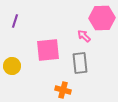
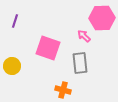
pink square: moved 2 px up; rotated 25 degrees clockwise
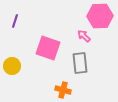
pink hexagon: moved 2 px left, 2 px up
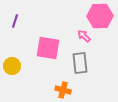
pink square: rotated 10 degrees counterclockwise
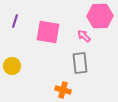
pink square: moved 16 px up
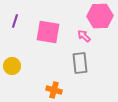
orange cross: moved 9 px left
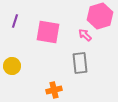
pink hexagon: rotated 15 degrees counterclockwise
pink arrow: moved 1 px right, 1 px up
orange cross: rotated 28 degrees counterclockwise
